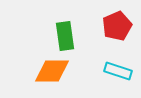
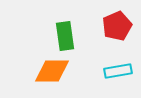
cyan rectangle: rotated 28 degrees counterclockwise
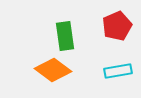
orange diamond: moved 1 px right, 1 px up; rotated 36 degrees clockwise
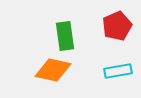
orange diamond: rotated 24 degrees counterclockwise
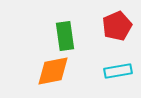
orange diamond: moved 1 px down; rotated 24 degrees counterclockwise
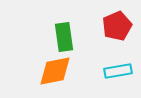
green rectangle: moved 1 px left, 1 px down
orange diamond: moved 2 px right
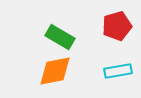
red pentagon: rotated 8 degrees clockwise
green rectangle: moved 4 px left; rotated 52 degrees counterclockwise
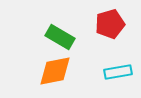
red pentagon: moved 7 px left, 2 px up
cyan rectangle: moved 1 px down
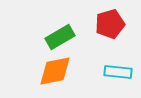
green rectangle: rotated 60 degrees counterclockwise
cyan rectangle: rotated 16 degrees clockwise
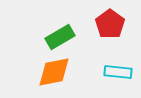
red pentagon: rotated 20 degrees counterclockwise
orange diamond: moved 1 px left, 1 px down
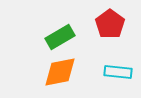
orange diamond: moved 6 px right
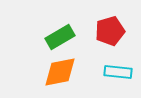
red pentagon: moved 7 px down; rotated 20 degrees clockwise
